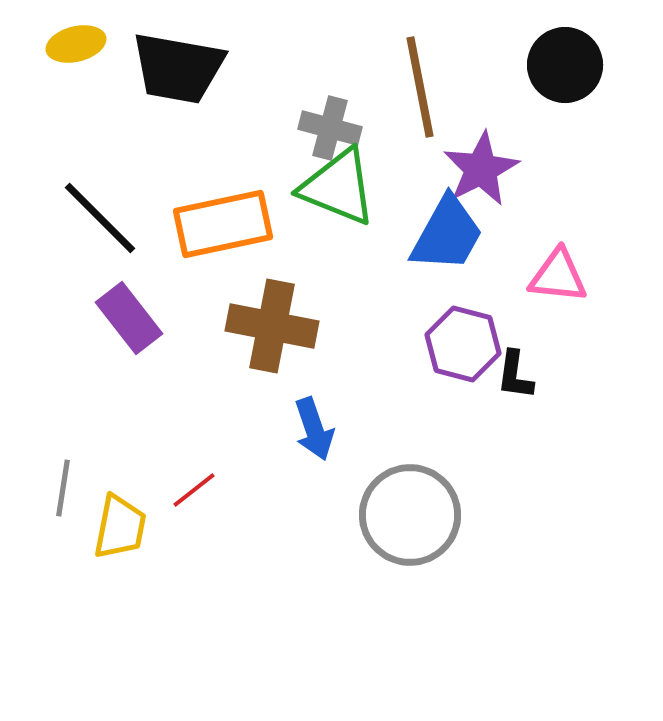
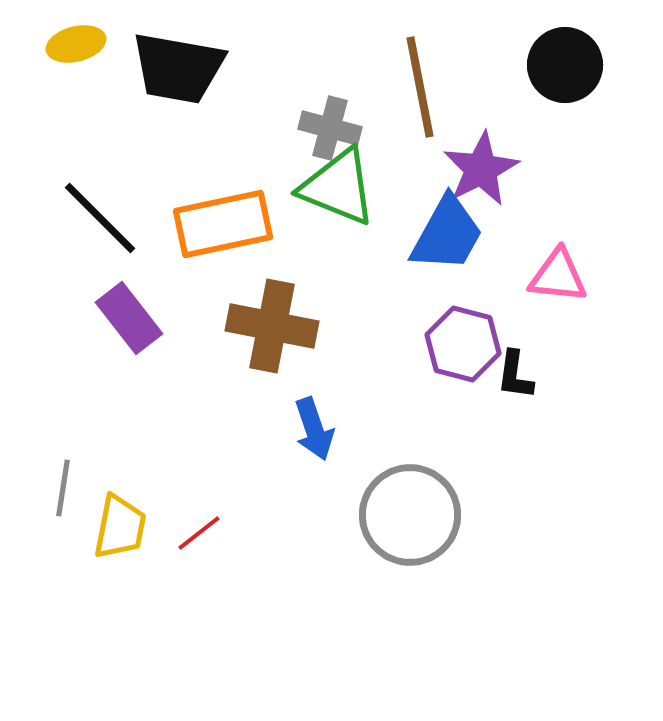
red line: moved 5 px right, 43 px down
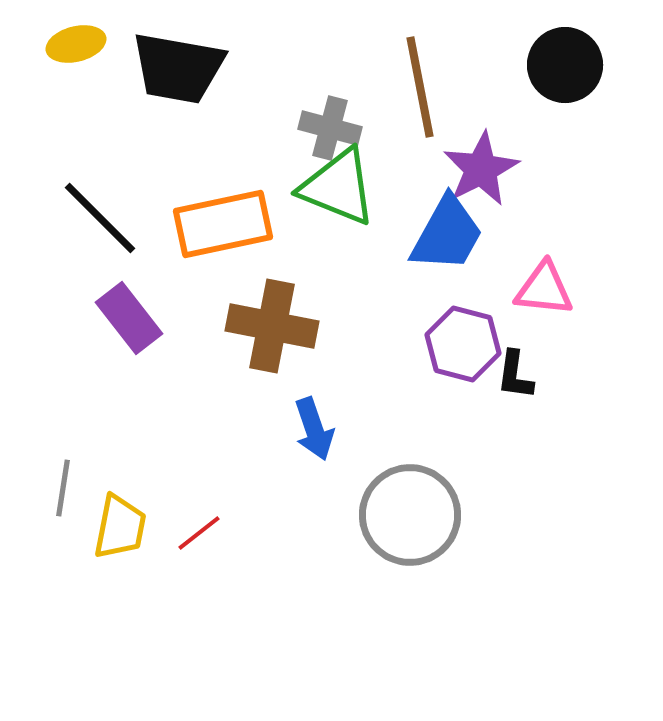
pink triangle: moved 14 px left, 13 px down
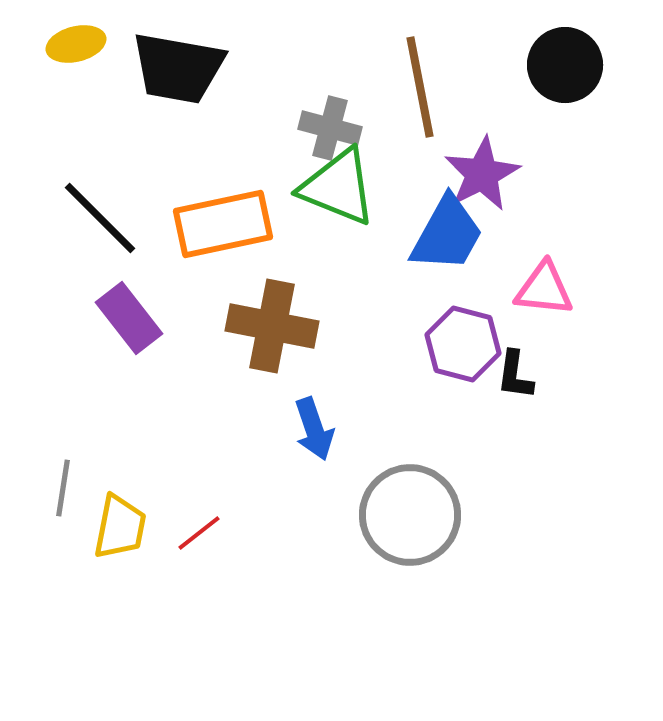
purple star: moved 1 px right, 5 px down
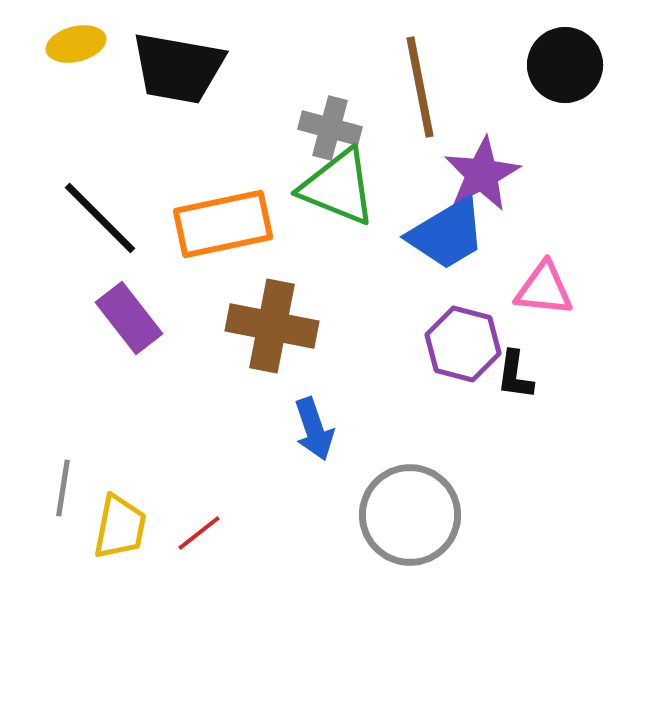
blue trapezoid: rotated 30 degrees clockwise
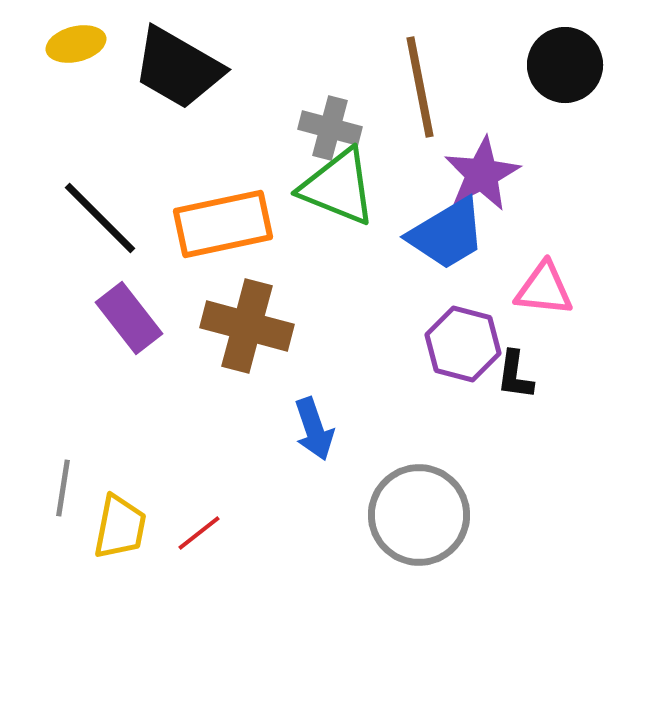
black trapezoid: rotated 20 degrees clockwise
brown cross: moved 25 px left; rotated 4 degrees clockwise
gray circle: moved 9 px right
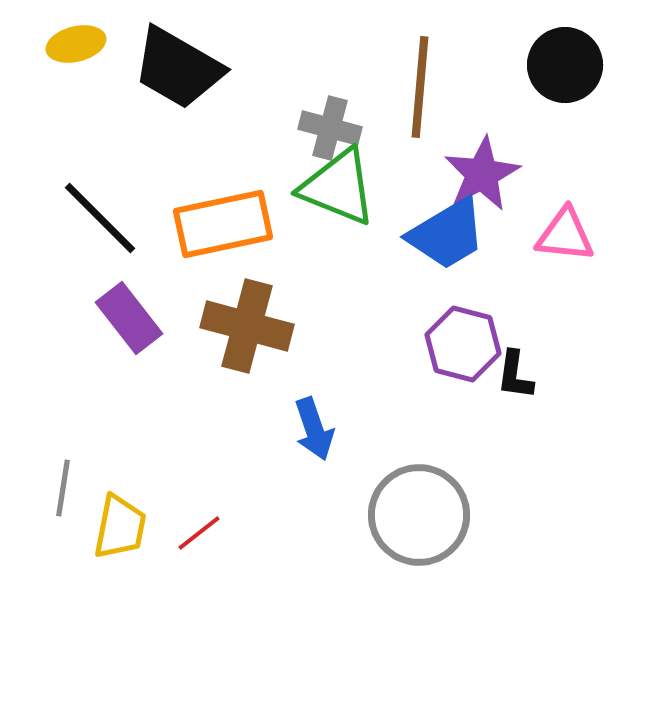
brown line: rotated 16 degrees clockwise
pink triangle: moved 21 px right, 54 px up
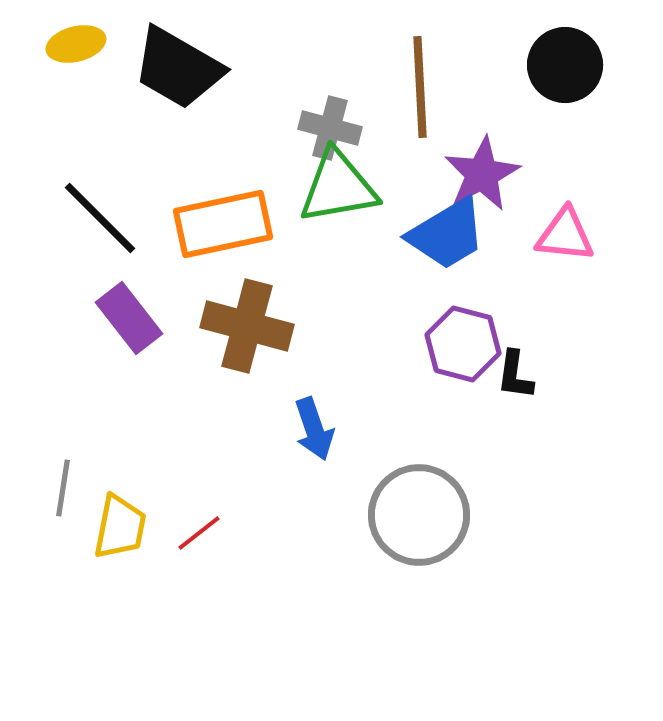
brown line: rotated 8 degrees counterclockwise
green triangle: rotated 32 degrees counterclockwise
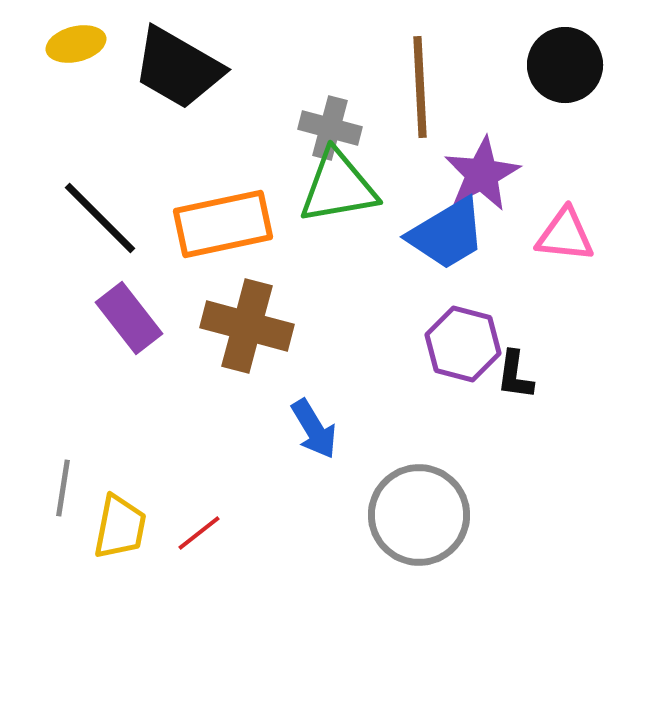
blue arrow: rotated 12 degrees counterclockwise
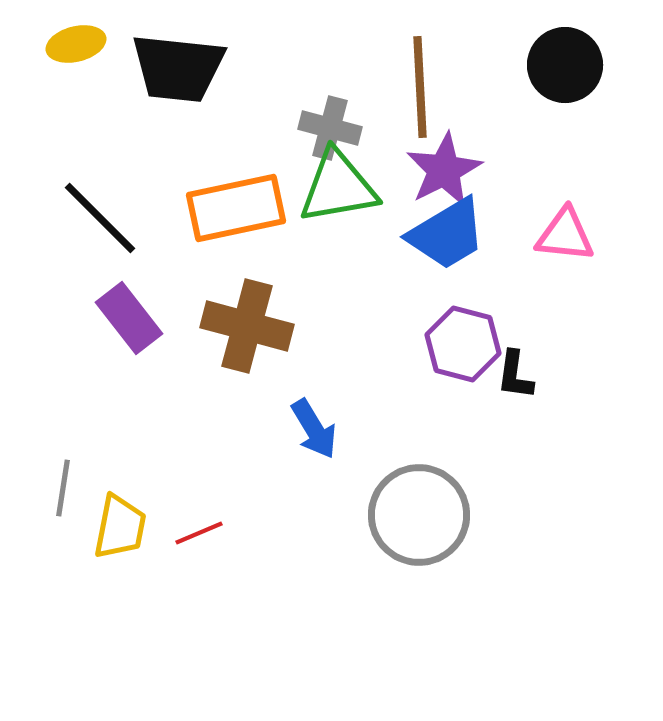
black trapezoid: rotated 24 degrees counterclockwise
purple star: moved 38 px left, 4 px up
orange rectangle: moved 13 px right, 16 px up
red line: rotated 15 degrees clockwise
